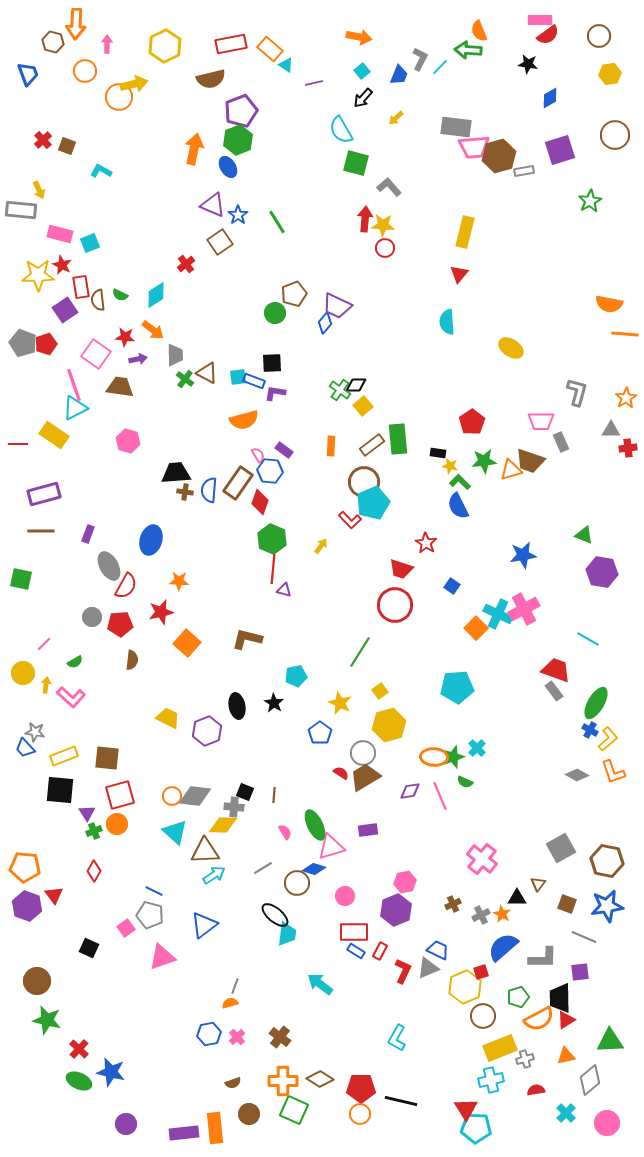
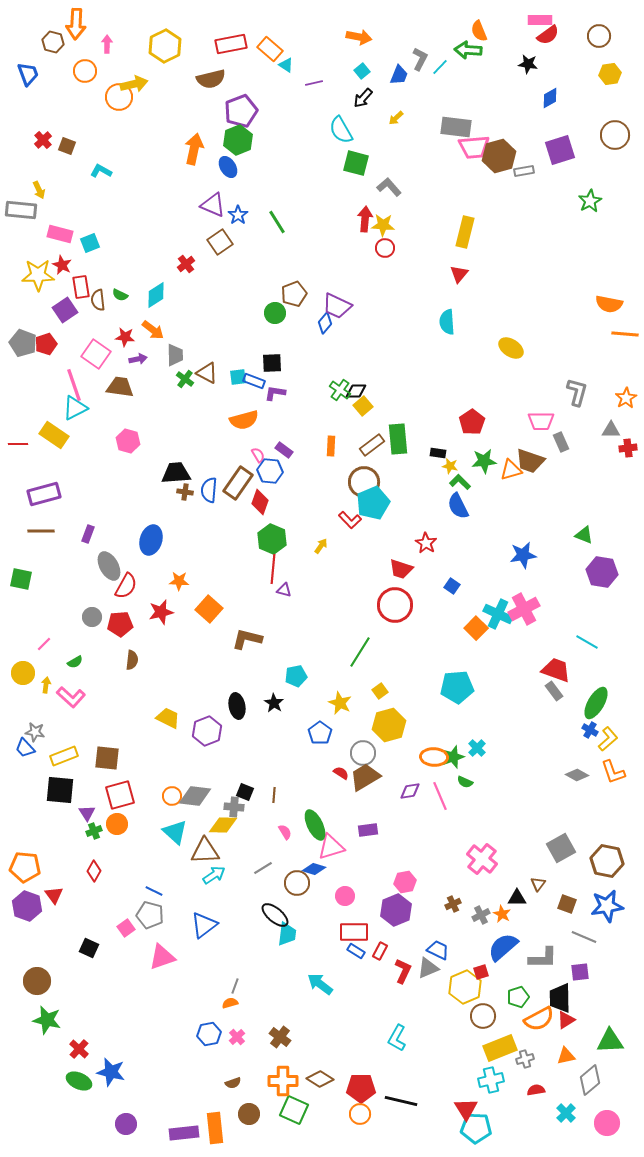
black diamond at (356, 385): moved 6 px down
cyan line at (588, 639): moved 1 px left, 3 px down
orange square at (187, 643): moved 22 px right, 34 px up
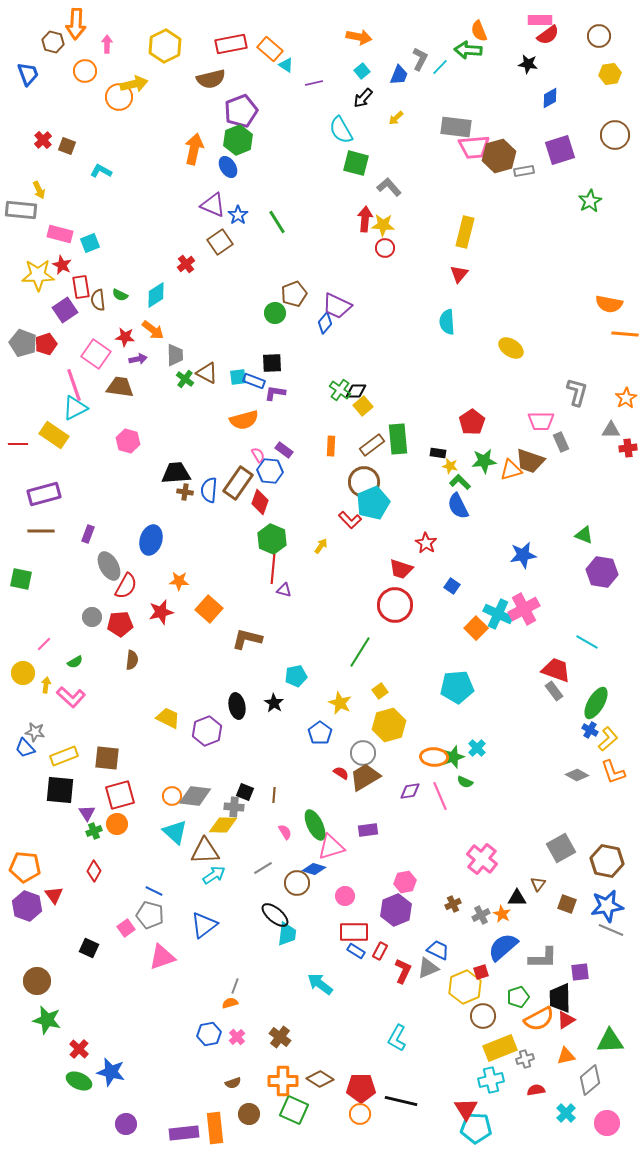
gray line at (584, 937): moved 27 px right, 7 px up
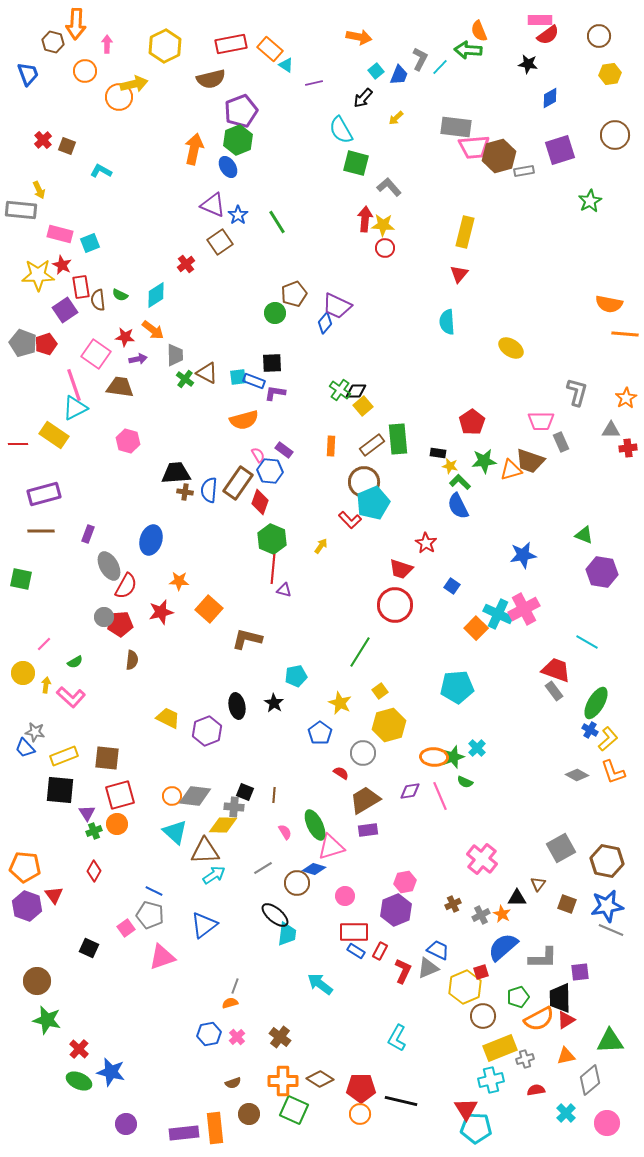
cyan square at (362, 71): moved 14 px right
gray circle at (92, 617): moved 12 px right
brown trapezoid at (365, 777): moved 23 px down
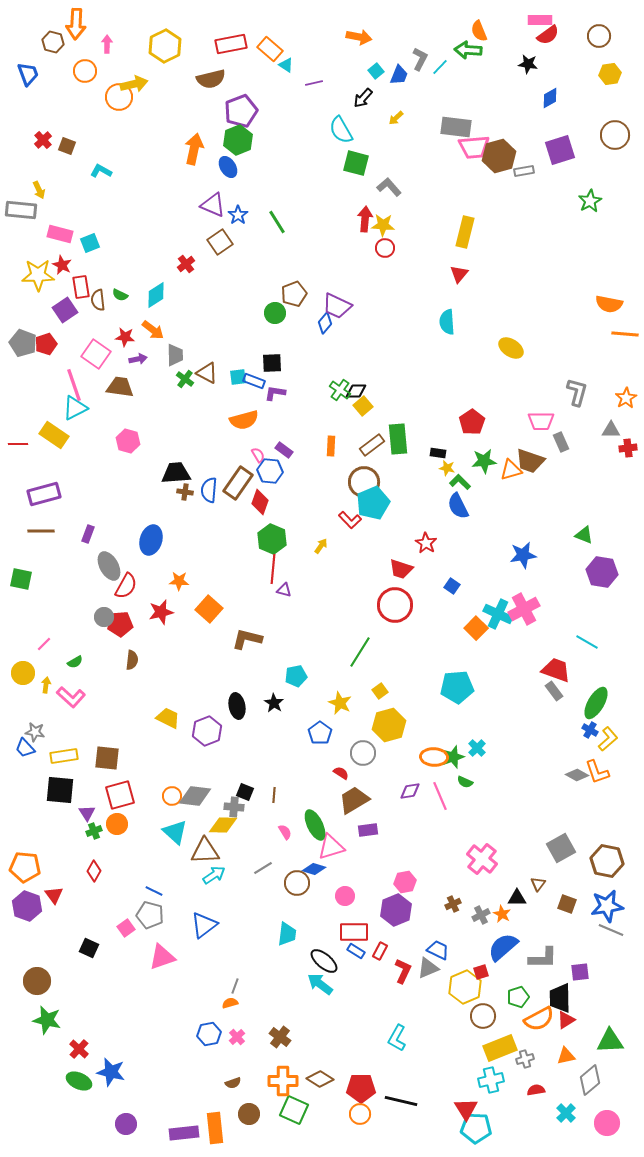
yellow star at (450, 466): moved 3 px left, 2 px down
yellow rectangle at (64, 756): rotated 12 degrees clockwise
orange L-shape at (613, 772): moved 16 px left
brown trapezoid at (365, 800): moved 11 px left
black ellipse at (275, 915): moved 49 px right, 46 px down
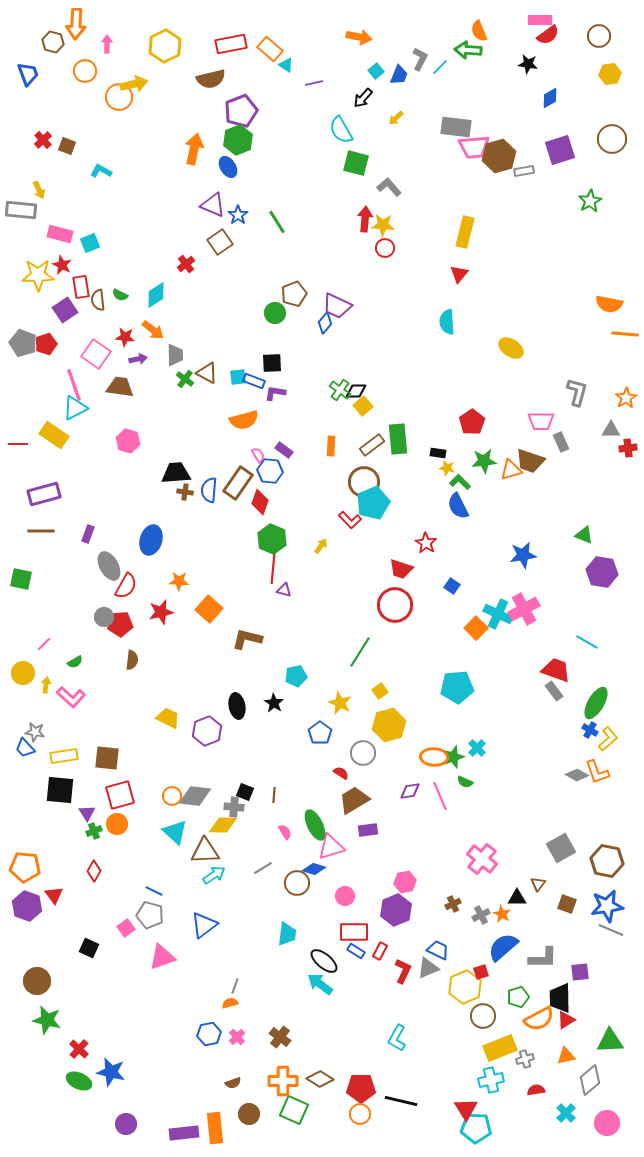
brown circle at (615, 135): moved 3 px left, 4 px down
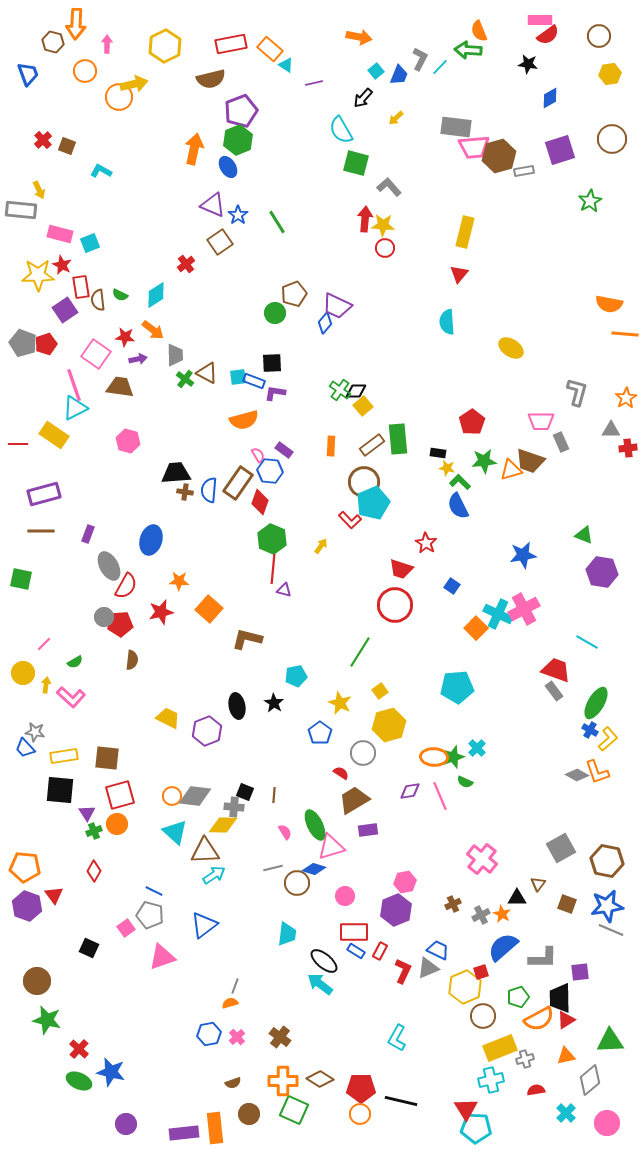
gray line at (263, 868): moved 10 px right; rotated 18 degrees clockwise
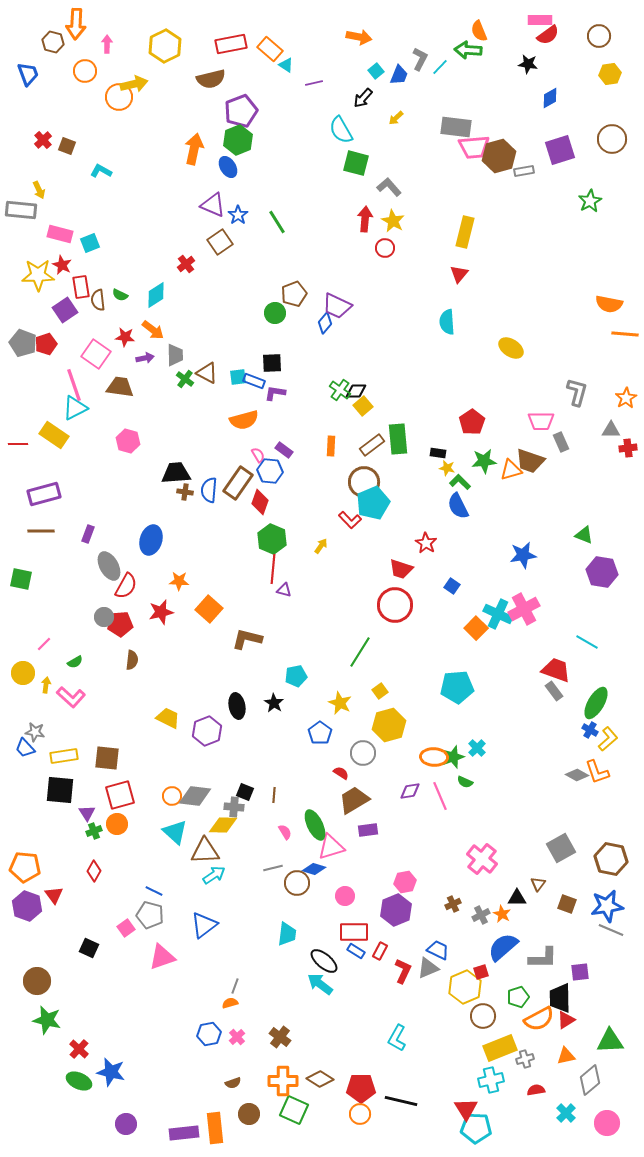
yellow star at (383, 225): moved 10 px right, 4 px up; rotated 25 degrees clockwise
purple arrow at (138, 359): moved 7 px right, 1 px up
brown hexagon at (607, 861): moved 4 px right, 2 px up
